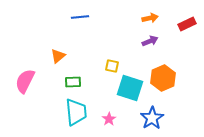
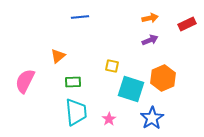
purple arrow: moved 1 px up
cyan square: moved 1 px right, 1 px down
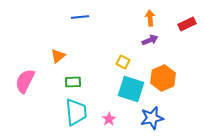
orange arrow: rotated 84 degrees counterclockwise
yellow square: moved 11 px right, 4 px up; rotated 16 degrees clockwise
blue star: rotated 20 degrees clockwise
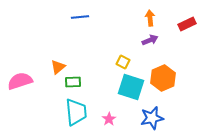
orange triangle: moved 11 px down
pink semicircle: moved 5 px left; rotated 45 degrees clockwise
cyan square: moved 2 px up
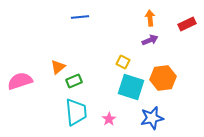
orange hexagon: rotated 15 degrees clockwise
green rectangle: moved 1 px right, 1 px up; rotated 21 degrees counterclockwise
